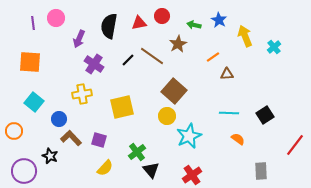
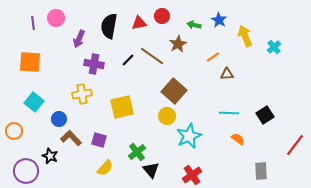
purple cross: rotated 24 degrees counterclockwise
purple circle: moved 2 px right
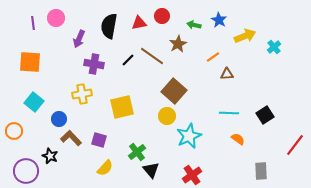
yellow arrow: rotated 90 degrees clockwise
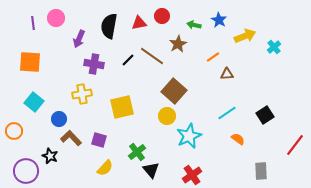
cyan line: moved 2 px left; rotated 36 degrees counterclockwise
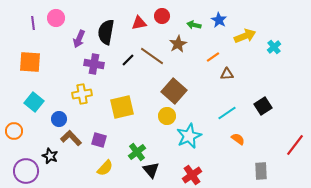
black semicircle: moved 3 px left, 6 px down
black square: moved 2 px left, 9 px up
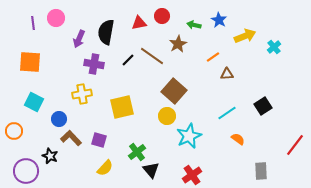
cyan square: rotated 12 degrees counterclockwise
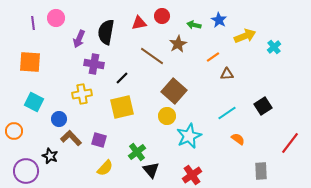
black line: moved 6 px left, 18 px down
red line: moved 5 px left, 2 px up
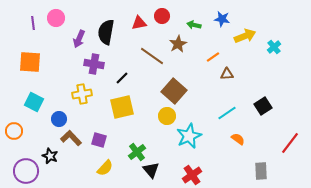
blue star: moved 3 px right, 1 px up; rotated 21 degrees counterclockwise
